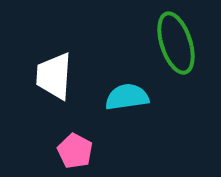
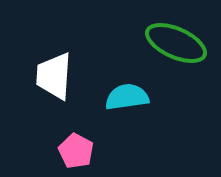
green ellipse: rotated 48 degrees counterclockwise
pink pentagon: moved 1 px right
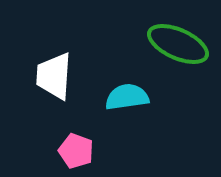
green ellipse: moved 2 px right, 1 px down
pink pentagon: rotated 8 degrees counterclockwise
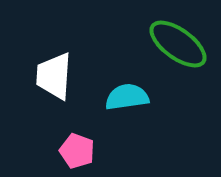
green ellipse: rotated 12 degrees clockwise
pink pentagon: moved 1 px right
